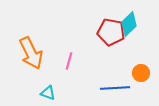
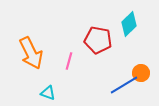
red pentagon: moved 13 px left, 8 px down
blue line: moved 9 px right, 3 px up; rotated 28 degrees counterclockwise
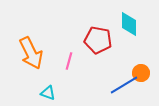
cyan diamond: rotated 45 degrees counterclockwise
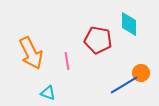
pink line: moved 2 px left; rotated 24 degrees counterclockwise
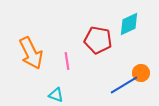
cyan diamond: rotated 65 degrees clockwise
cyan triangle: moved 8 px right, 2 px down
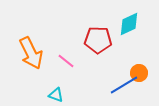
red pentagon: rotated 8 degrees counterclockwise
pink line: moved 1 px left; rotated 42 degrees counterclockwise
orange circle: moved 2 px left
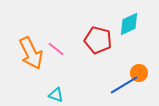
red pentagon: rotated 12 degrees clockwise
pink line: moved 10 px left, 12 px up
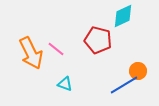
cyan diamond: moved 6 px left, 8 px up
orange circle: moved 1 px left, 2 px up
cyan triangle: moved 9 px right, 11 px up
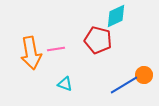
cyan diamond: moved 7 px left
pink line: rotated 48 degrees counterclockwise
orange arrow: rotated 16 degrees clockwise
orange circle: moved 6 px right, 4 px down
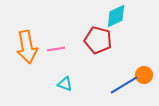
orange arrow: moved 4 px left, 6 px up
